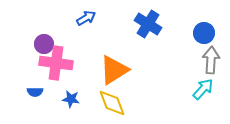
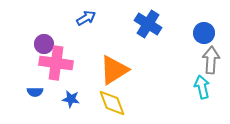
cyan arrow: moved 1 px left, 2 px up; rotated 55 degrees counterclockwise
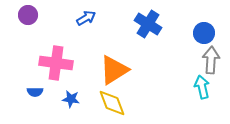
purple circle: moved 16 px left, 29 px up
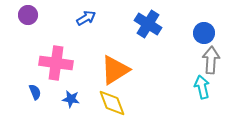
orange triangle: moved 1 px right
blue semicircle: rotated 112 degrees counterclockwise
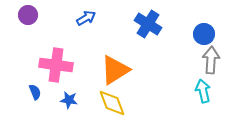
blue circle: moved 1 px down
pink cross: moved 2 px down
cyan arrow: moved 1 px right, 4 px down
blue star: moved 2 px left, 1 px down
